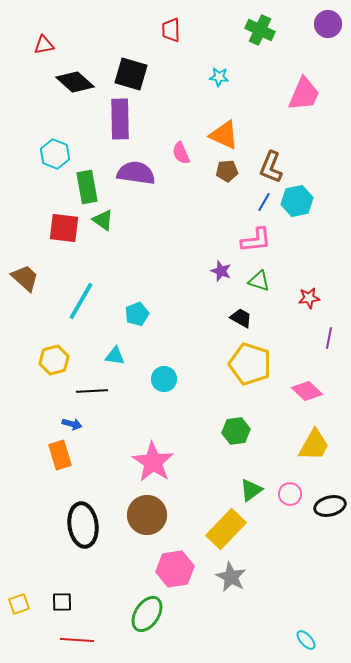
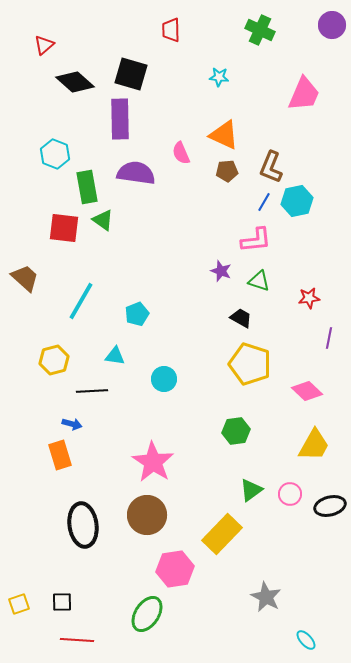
purple circle at (328, 24): moved 4 px right, 1 px down
red triangle at (44, 45): rotated 30 degrees counterclockwise
yellow rectangle at (226, 529): moved 4 px left, 5 px down
gray star at (231, 577): moved 35 px right, 20 px down
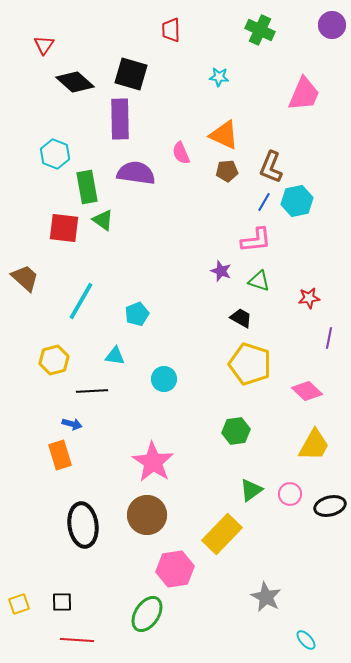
red triangle at (44, 45): rotated 15 degrees counterclockwise
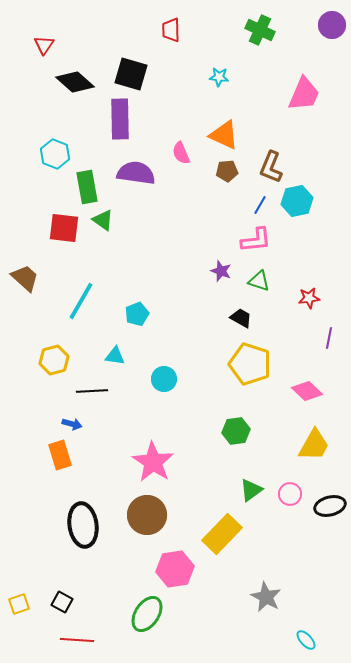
blue line at (264, 202): moved 4 px left, 3 px down
black square at (62, 602): rotated 30 degrees clockwise
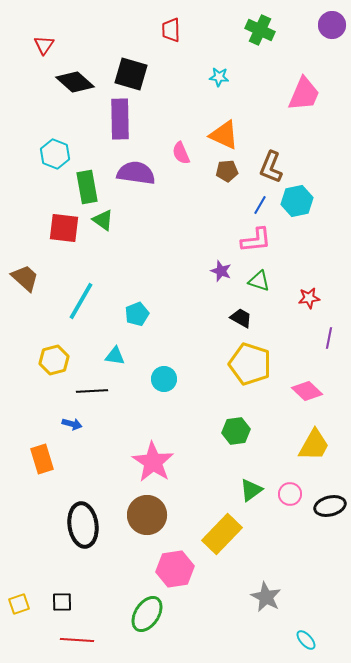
orange rectangle at (60, 455): moved 18 px left, 4 px down
black square at (62, 602): rotated 30 degrees counterclockwise
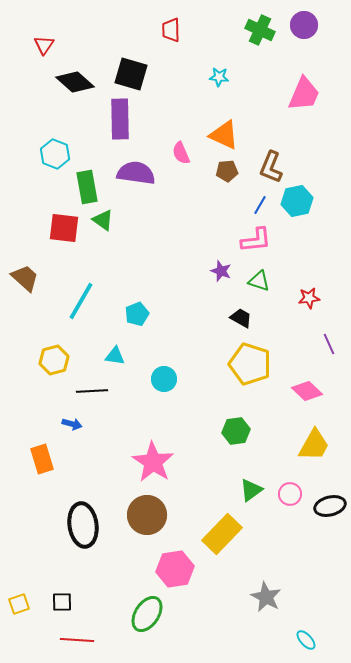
purple circle at (332, 25): moved 28 px left
purple line at (329, 338): moved 6 px down; rotated 35 degrees counterclockwise
